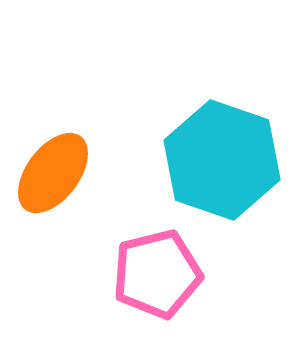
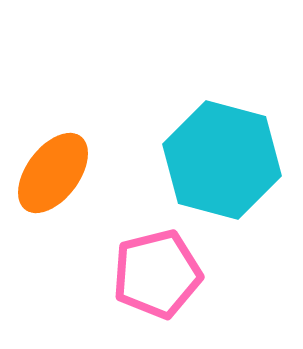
cyan hexagon: rotated 4 degrees counterclockwise
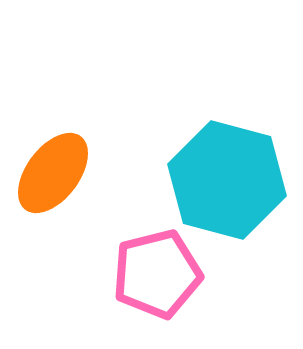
cyan hexagon: moved 5 px right, 20 px down
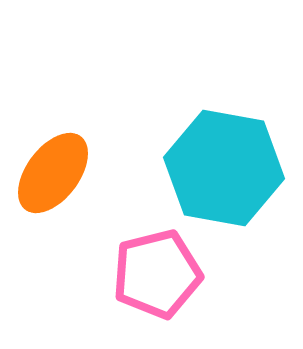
cyan hexagon: moved 3 px left, 12 px up; rotated 5 degrees counterclockwise
